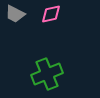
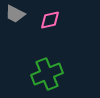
pink diamond: moved 1 px left, 6 px down
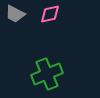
pink diamond: moved 6 px up
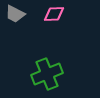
pink diamond: moved 4 px right; rotated 10 degrees clockwise
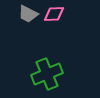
gray trapezoid: moved 13 px right
